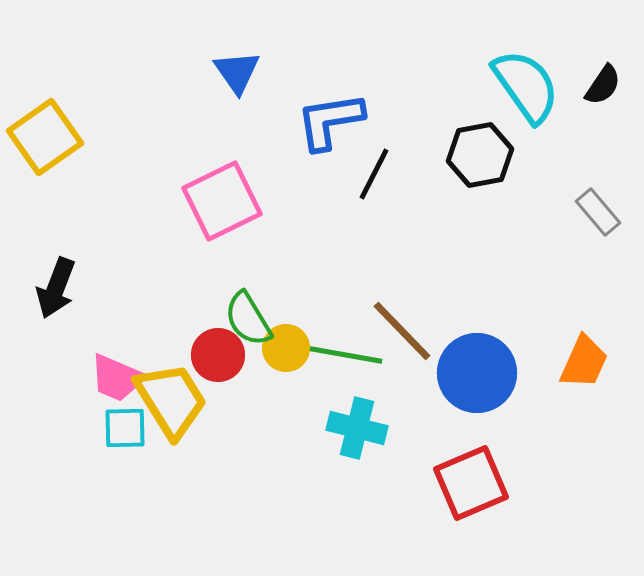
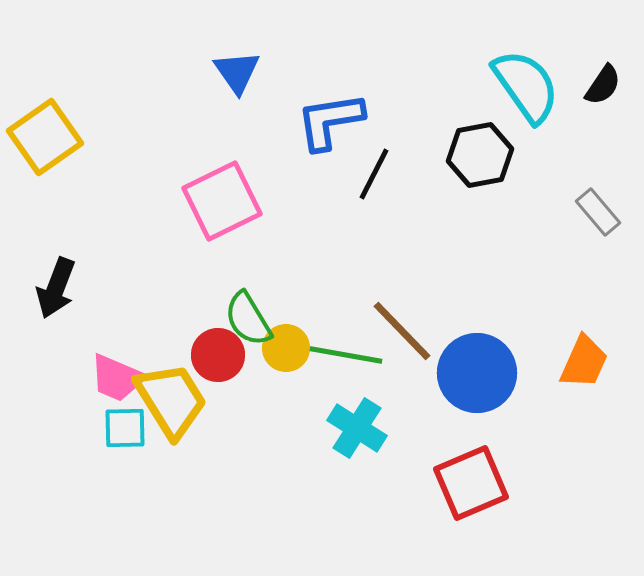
cyan cross: rotated 18 degrees clockwise
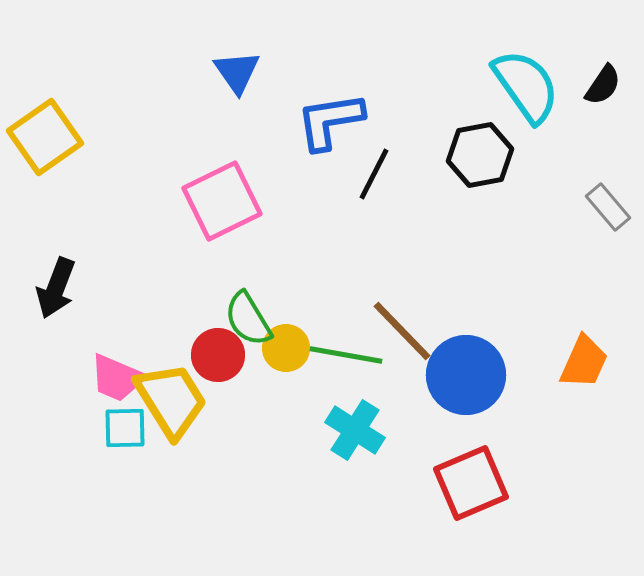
gray rectangle: moved 10 px right, 5 px up
blue circle: moved 11 px left, 2 px down
cyan cross: moved 2 px left, 2 px down
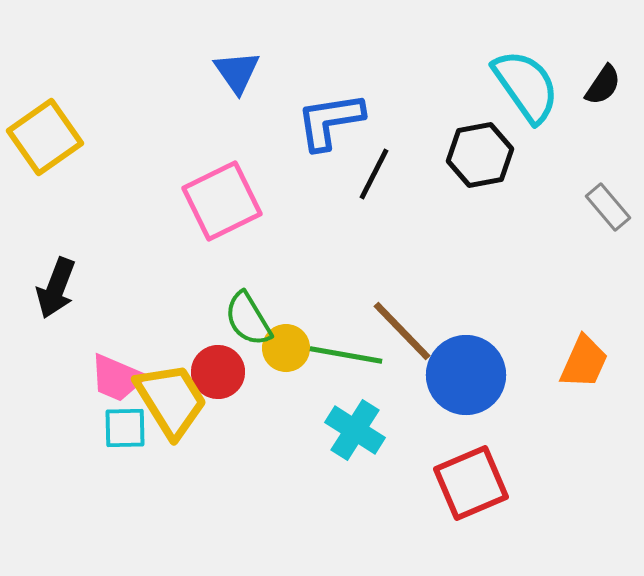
red circle: moved 17 px down
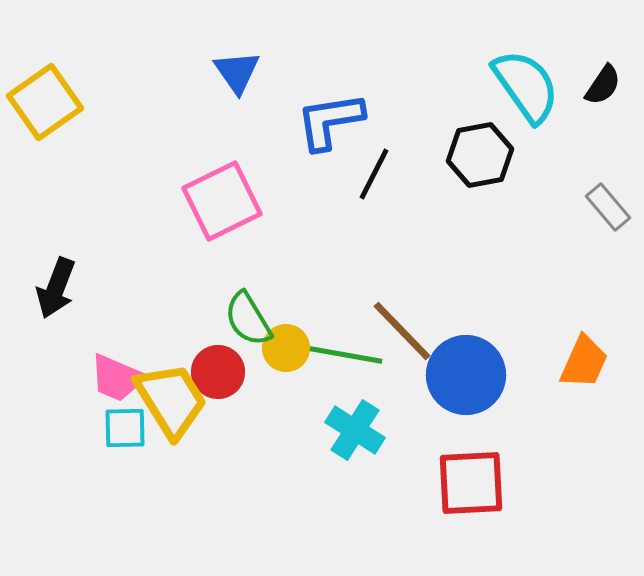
yellow square: moved 35 px up
red square: rotated 20 degrees clockwise
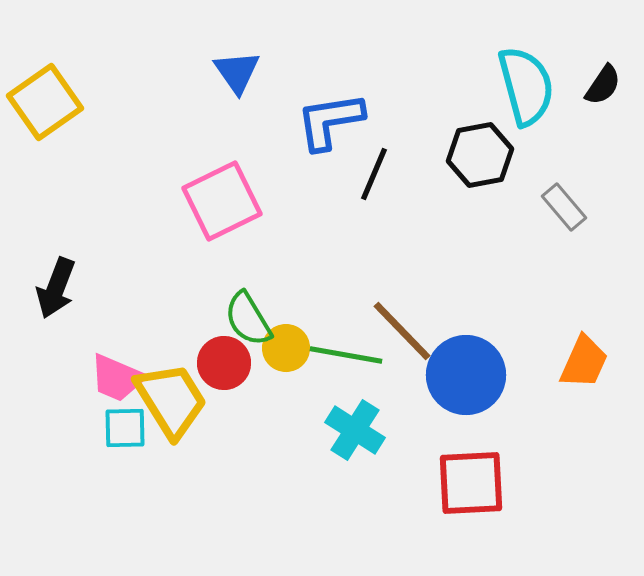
cyan semicircle: rotated 20 degrees clockwise
black line: rotated 4 degrees counterclockwise
gray rectangle: moved 44 px left
red circle: moved 6 px right, 9 px up
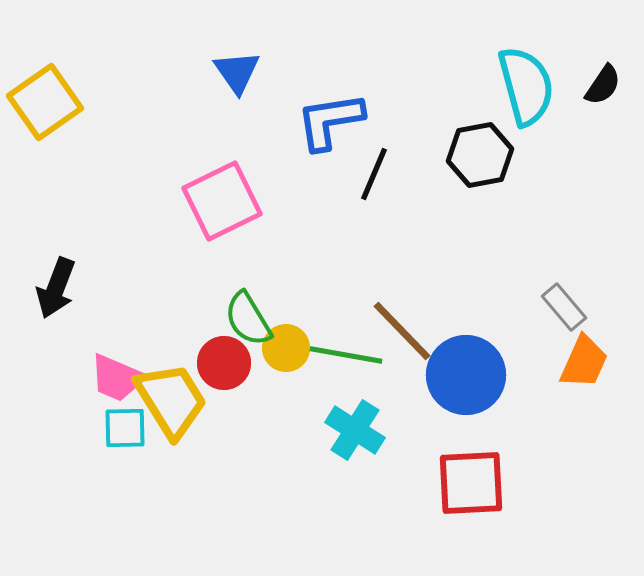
gray rectangle: moved 100 px down
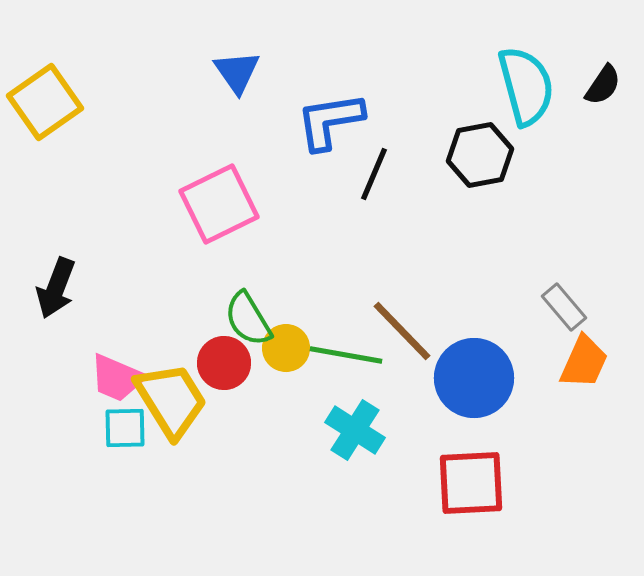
pink square: moved 3 px left, 3 px down
blue circle: moved 8 px right, 3 px down
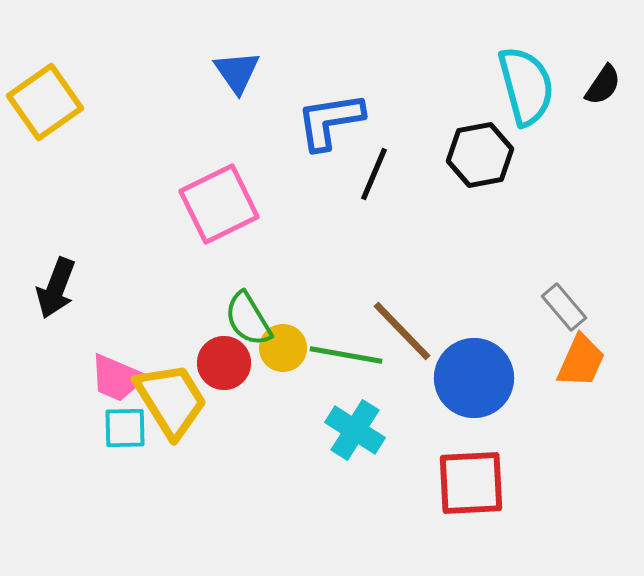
yellow circle: moved 3 px left
orange trapezoid: moved 3 px left, 1 px up
